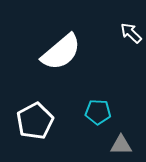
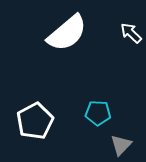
white semicircle: moved 6 px right, 19 px up
cyan pentagon: moved 1 px down
gray triangle: rotated 45 degrees counterclockwise
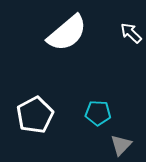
white pentagon: moved 6 px up
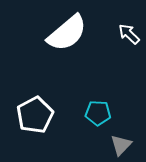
white arrow: moved 2 px left, 1 px down
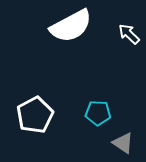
white semicircle: moved 4 px right, 7 px up; rotated 12 degrees clockwise
gray triangle: moved 2 px right, 2 px up; rotated 40 degrees counterclockwise
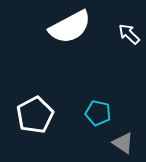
white semicircle: moved 1 px left, 1 px down
cyan pentagon: rotated 10 degrees clockwise
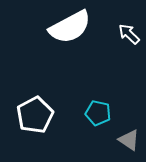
gray triangle: moved 6 px right, 3 px up
